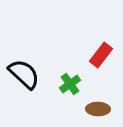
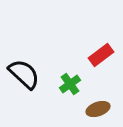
red rectangle: rotated 15 degrees clockwise
brown ellipse: rotated 20 degrees counterclockwise
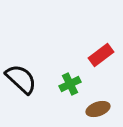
black semicircle: moved 3 px left, 5 px down
green cross: rotated 10 degrees clockwise
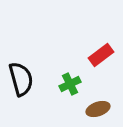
black semicircle: rotated 32 degrees clockwise
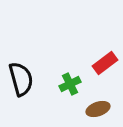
red rectangle: moved 4 px right, 8 px down
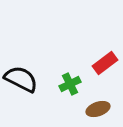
black semicircle: rotated 48 degrees counterclockwise
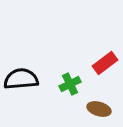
black semicircle: rotated 32 degrees counterclockwise
brown ellipse: moved 1 px right; rotated 35 degrees clockwise
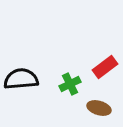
red rectangle: moved 4 px down
brown ellipse: moved 1 px up
